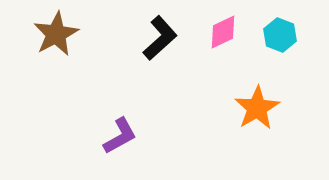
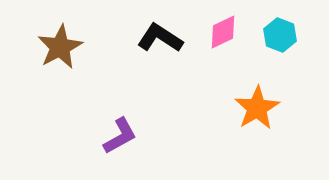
brown star: moved 4 px right, 13 px down
black L-shape: rotated 105 degrees counterclockwise
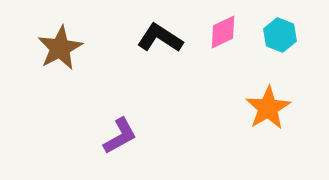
brown star: moved 1 px down
orange star: moved 11 px right
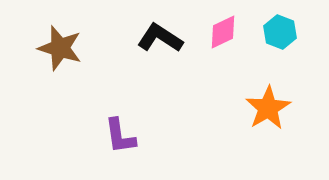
cyan hexagon: moved 3 px up
brown star: rotated 27 degrees counterclockwise
purple L-shape: rotated 111 degrees clockwise
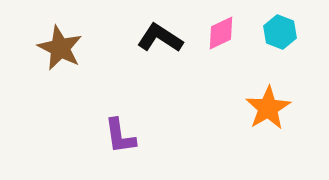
pink diamond: moved 2 px left, 1 px down
brown star: rotated 9 degrees clockwise
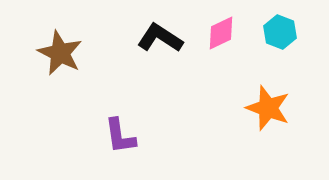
brown star: moved 5 px down
orange star: rotated 21 degrees counterclockwise
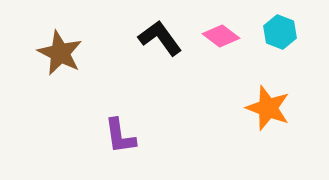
pink diamond: moved 3 px down; rotated 63 degrees clockwise
black L-shape: rotated 21 degrees clockwise
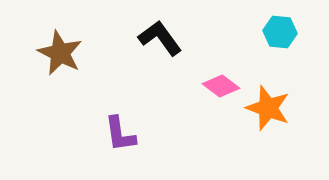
cyan hexagon: rotated 16 degrees counterclockwise
pink diamond: moved 50 px down
purple L-shape: moved 2 px up
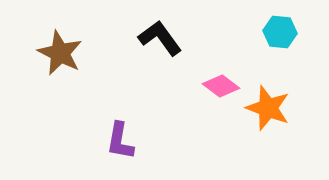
purple L-shape: moved 7 px down; rotated 18 degrees clockwise
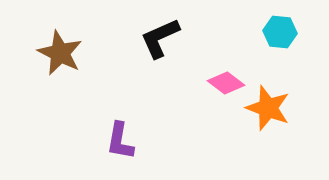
black L-shape: rotated 78 degrees counterclockwise
pink diamond: moved 5 px right, 3 px up
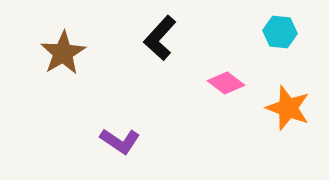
black L-shape: rotated 24 degrees counterclockwise
brown star: moved 3 px right; rotated 15 degrees clockwise
orange star: moved 20 px right
purple L-shape: rotated 66 degrees counterclockwise
